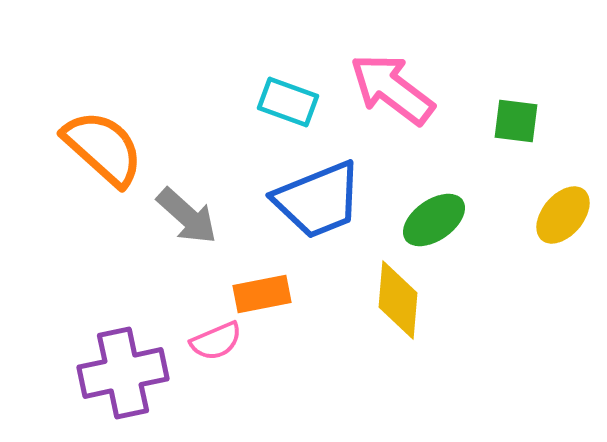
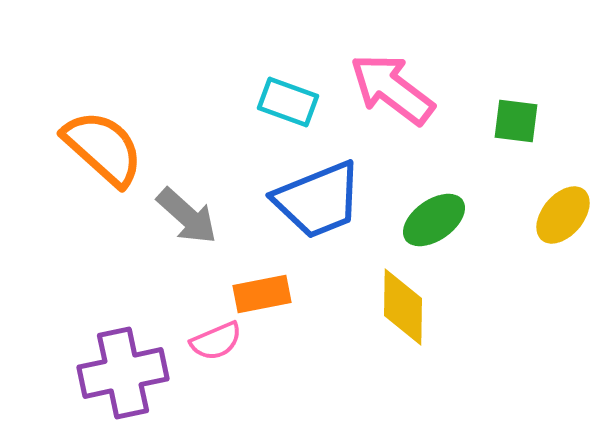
yellow diamond: moved 5 px right, 7 px down; rotated 4 degrees counterclockwise
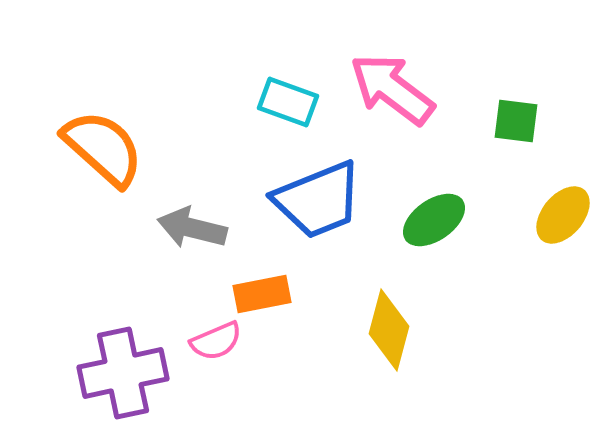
gray arrow: moved 5 px right, 12 px down; rotated 152 degrees clockwise
yellow diamond: moved 14 px left, 23 px down; rotated 14 degrees clockwise
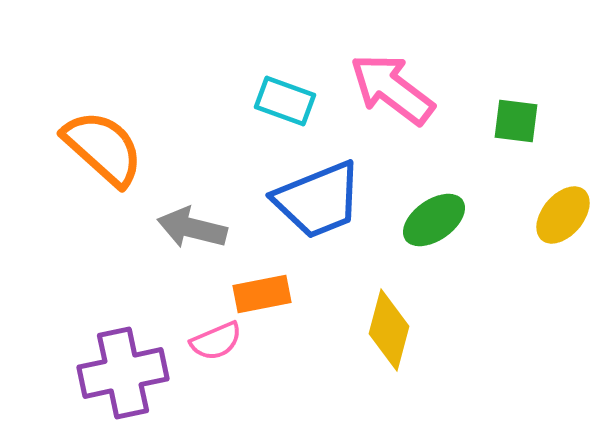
cyan rectangle: moved 3 px left, 1 px up
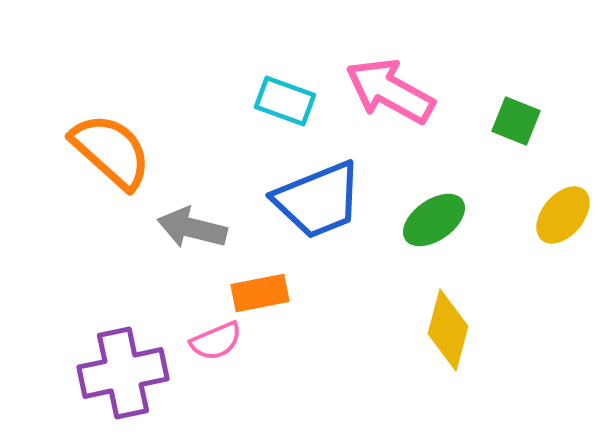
pink arrow: moved 2 px left, 2 px down; rotated 8 degrees counterclockwise
green square: rotated 15 degrees clockwise
orange semicircle: moved 8 px right, 3 px down
orange rectangle: moved 2 px left, 1 px up
yellow diamond: moved 59 px right
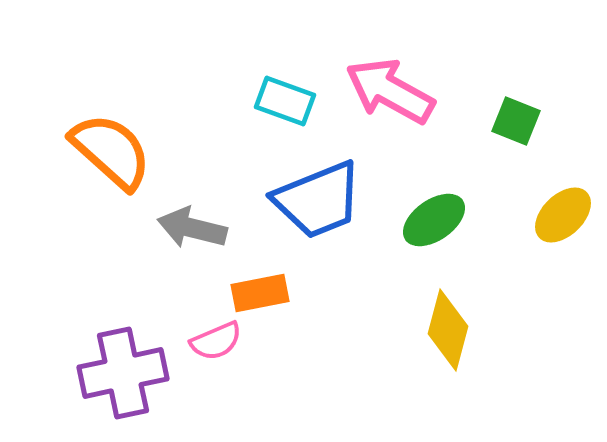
yellow ellipse: rotated 6 degrees clockwise
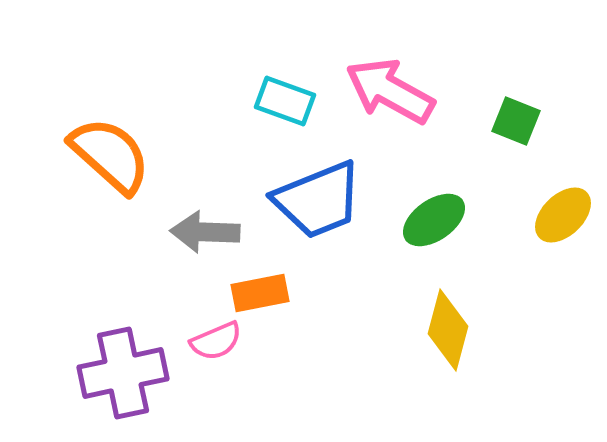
orange semicircle: moved 1 px left, 4 px down
gray arrow: moved 13 px right, 4 px down; rotated 12 degrees counterclockwise
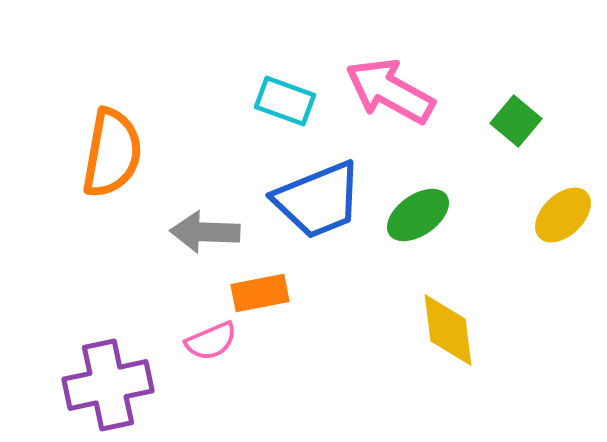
green square: rotated 18 degrees clockwise
orange semicircle: moved 2 px right, 2 px up; rotated 58 degrees clockwise
green ellipse: moved 16 px left, 5 px up
yellow diamond: rotated 22 degrees counterclockwise
pink semicircle: moved 5 px left
purple cross: moved 15 px left, 12 px down
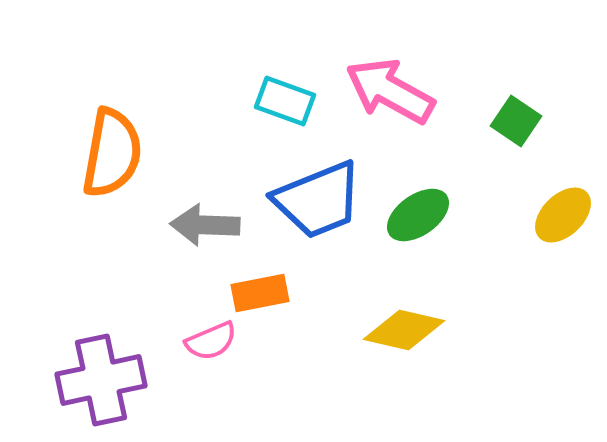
green square: rotated 6 degrees counterclockwise
gray arrow: moved 7 px up
yellow diamond: moved 44 px left; rotated 70 degrees counterclockwise
purple cross: moved 7 px left, 5 px up
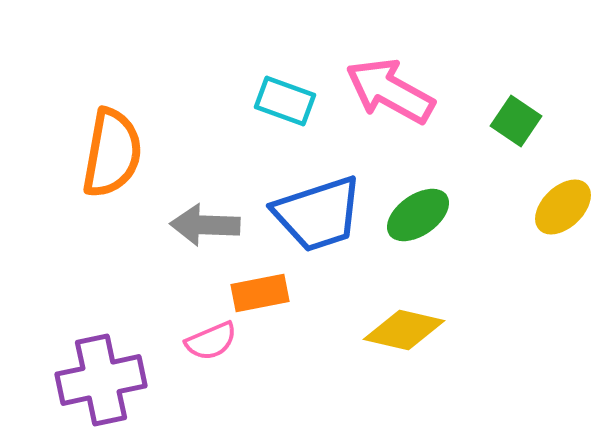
blue trapezoid: moved 14 px down; rotated 4 degrees clockwise
yellow ellipse: moved 8 px up
